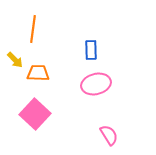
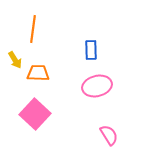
yellow arrow: rotated 12 degrees clockwise
pink ellipse: moved 1 px right, 2 px down
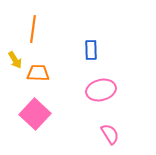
pink ellipse: moved 4 px right, 4 px down
pink semicircle: moved 1 px right, 1 px up
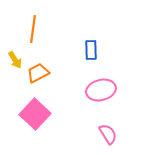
orange trapezoid: rotated 30 degrees counterclockwise
pink semicircle: moved 2 px left
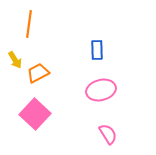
orange line: moved 4 px left, 5 px up
blue rectangle: moved 6 px right
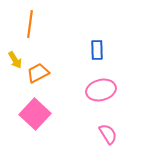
orange line: moved 1 px right
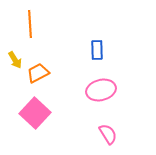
orange line: rotated 12 degrees counterclockwise
pink square: moved 1 px up
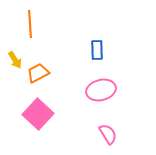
pink square: moved 3 px right, 1 px down
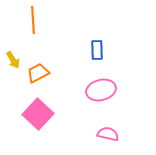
orange line: moved 3 px right, 4 px up
yellow arrow: moved 2 px left
pink semicircle: rotated 45 degrees counterclockwise
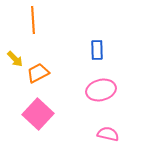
yellow arrow: moved 2 px right, 1 px up; rotated 12 degrees counterclockwise
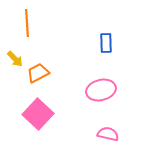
orange line: moved 6 px left, 3 px down
blue rectangle: moved 9 px right, 7 px up
